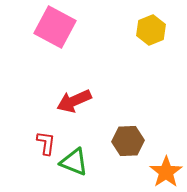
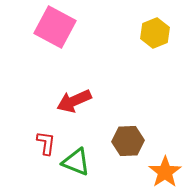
yellow hexagon: moved 4 px right, 3 px down
green triangle: moved 2 px right
orange star: moved 1 px left
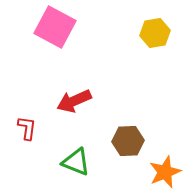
yellow hexagon: rotated 12 degrees clockwise
red L-shape: moved 19 px left, 15 px up
orange star: rotated 12 degrees clockwise
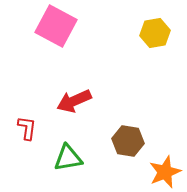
pink square: moved 1 px right, 1 px up
brown hexagon: rotated 12 degrees clockwise
green triangle: moved 8 px left, 4 px up; rotated 32 degrees counterclockwise
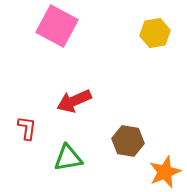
pink square: moved 1 px right
